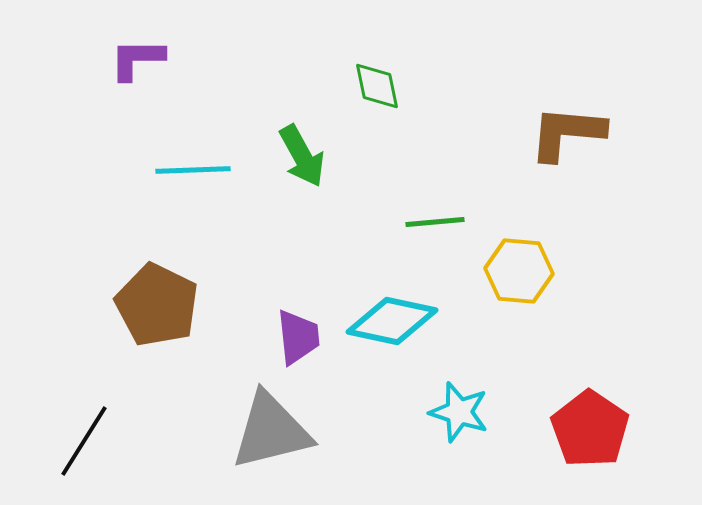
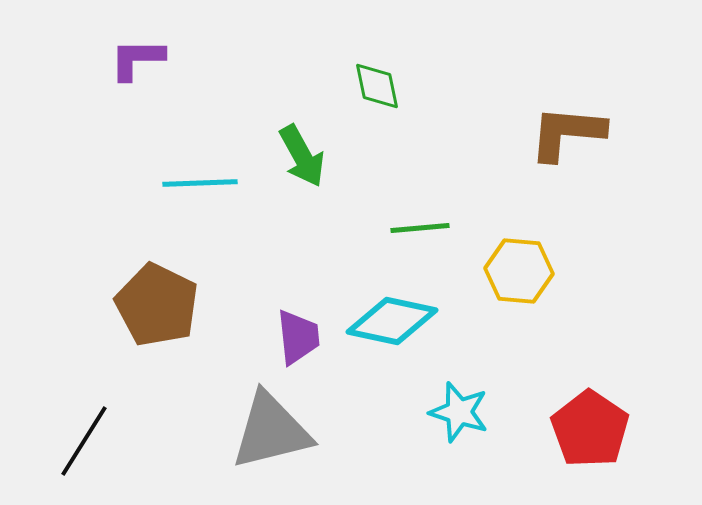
cyan line: moved 7 px right, 13 px down
green line: moved 15 px left, 6 px down
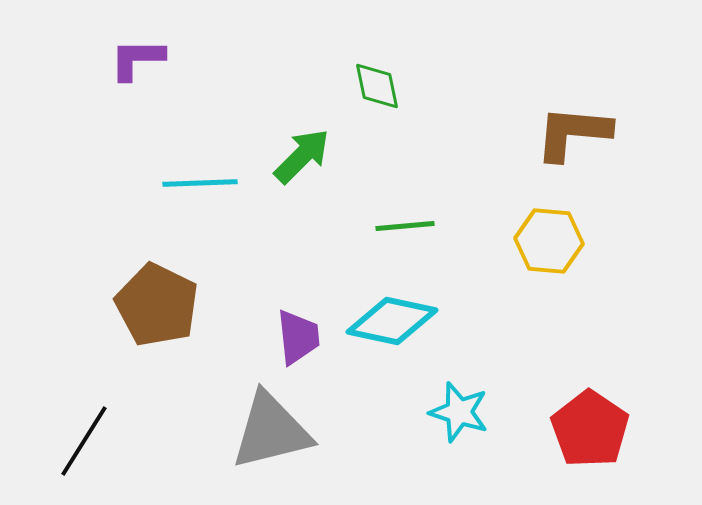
brown L-shape: moved 6 px right
green arrow: rotated 106 degrees counterclockwise
green line: moved 15 px left, 2 px up
yellow hexagon: moved 30 px right, 30 px up
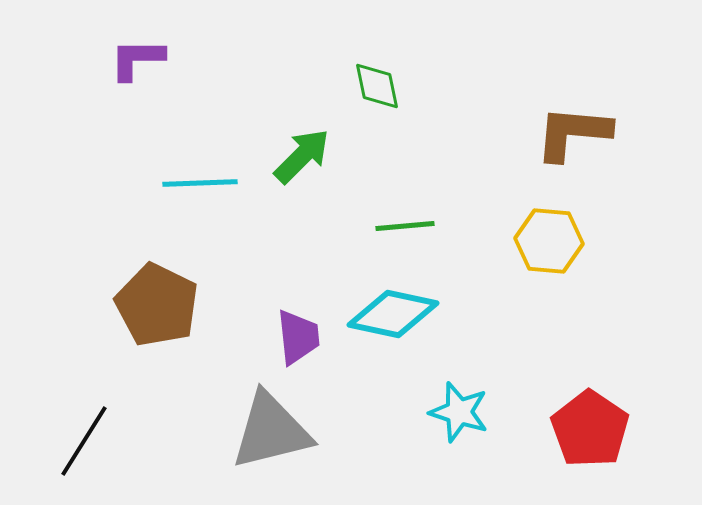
cyan diamond: moved 1 px right, 7 px up
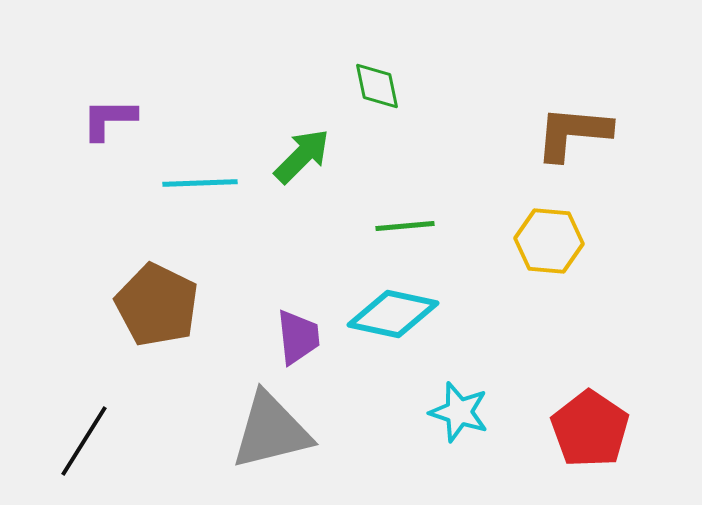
purple L-shape: moved 28 px left, 60 px down
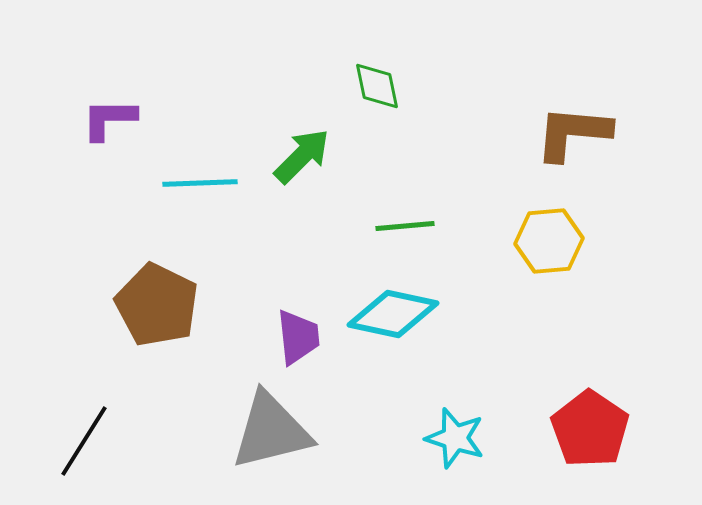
yellow hexagon: rotated 10 degrees counterclockwise
cyan star: moved 4 px left, 26 px down
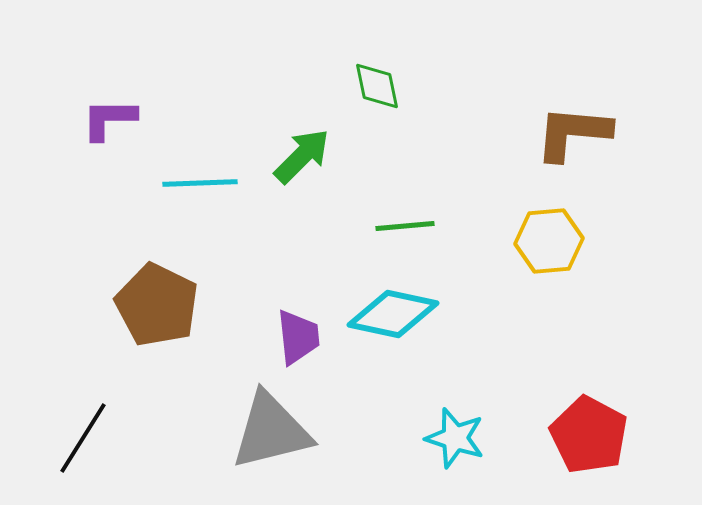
red pentagon: moved 1 px left, 6 px down; rotated 6 degrees counterclockwise
black line: moved 1 px left, 3 px up
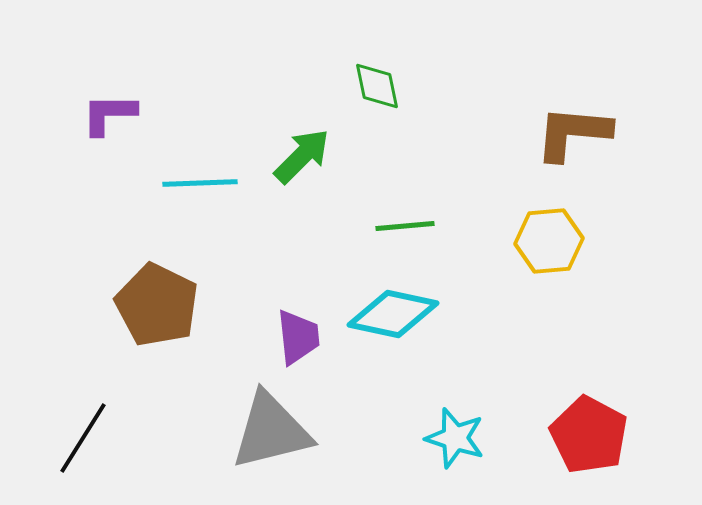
purple L-shape: moved 5 px up
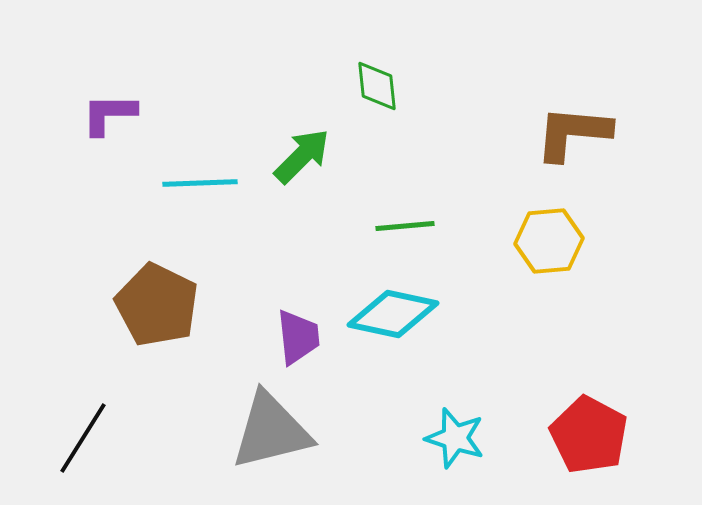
green diamond: rotated 6 degrees clockwise
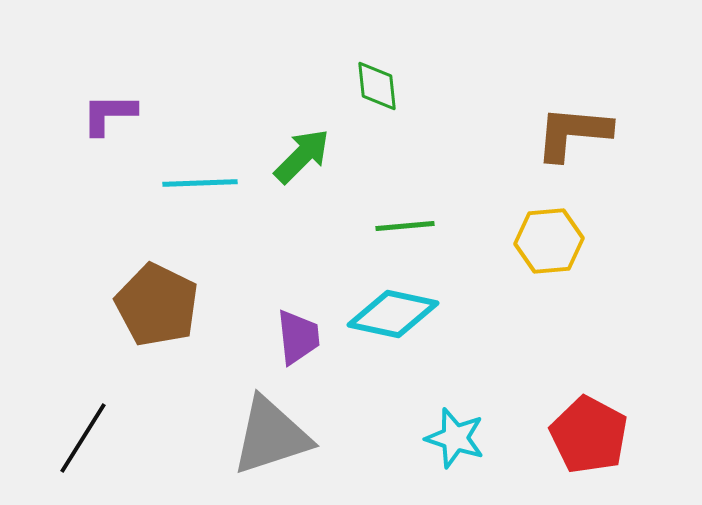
gray triangle: moved 5 px down; rotated 4 degrees counterclockwise
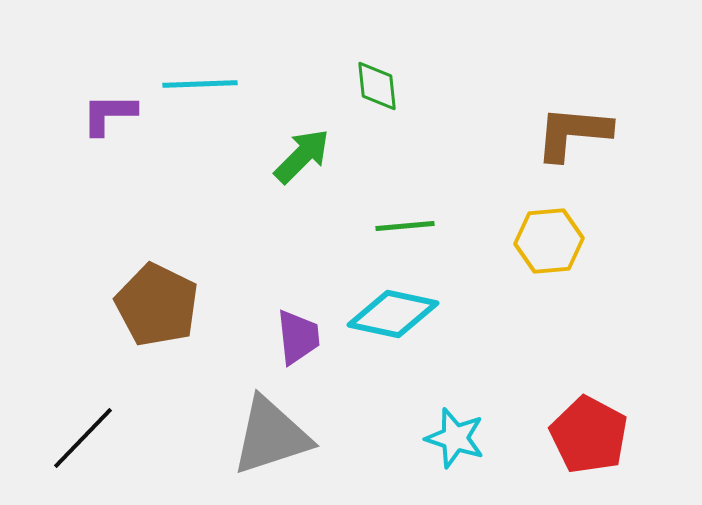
cyan line: moved 99 px up
black line: rotated 12 degrees clockwise
